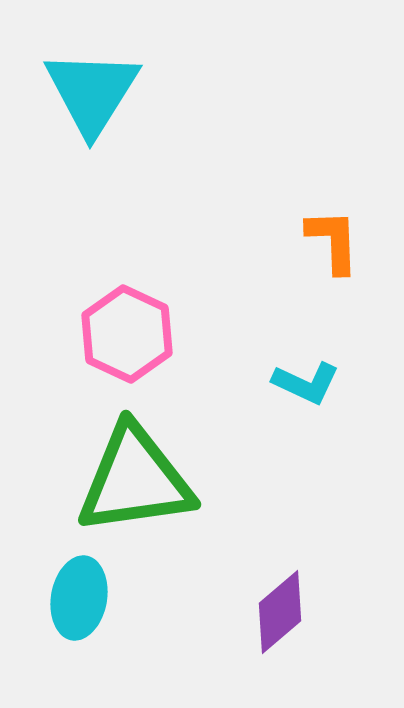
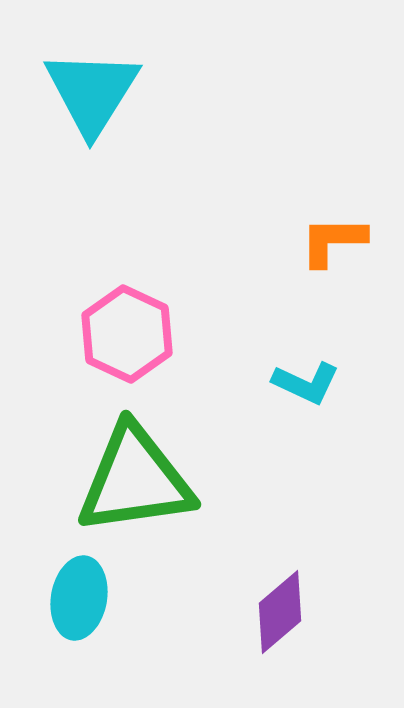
orange L-shape: rotated 88 degrees counterclockwise
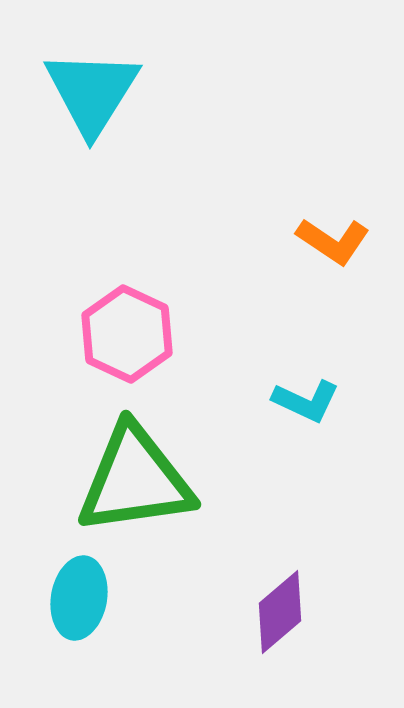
orange L-shape: rotated 146 degrees counterclockwise
cyan L-shape: moved 18 px down
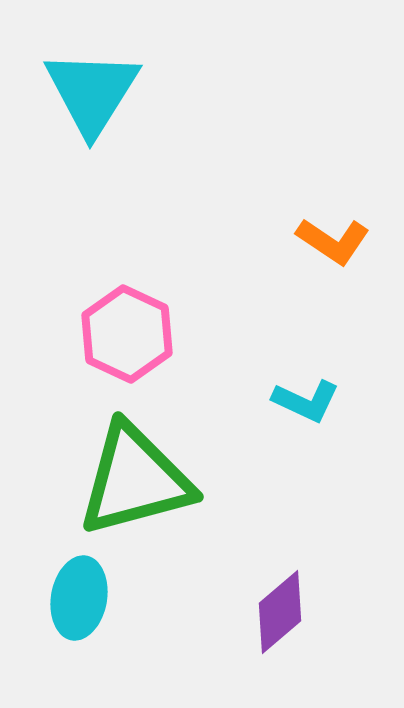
green triangle: rotated 7 degrees counterclockwise
